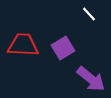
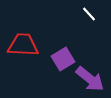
purple square: moved 11 px down
purple arrow: moved 1 px left
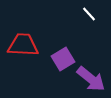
purple arrow: moved 1 px right
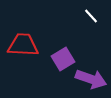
white line: moved 2 px right, 2 px down
purple arrow: rotated 20 degrees counterclockwise
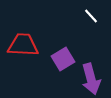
purple arrow: rotated 56 degrees clockwise
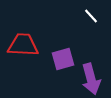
purple square: rotated 15 degrees clockwise
